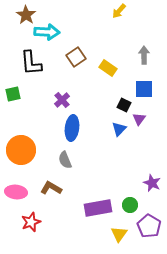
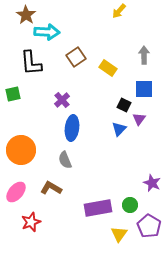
pink ellipse: rotated 55 degrees counterclockwise
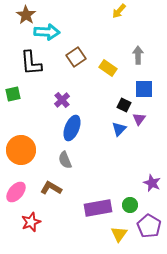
gray arrow: moved 6 px left
blue ellipse: rotated 15 degrees clockwise
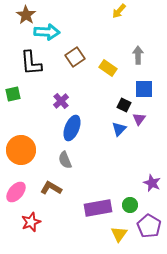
brown square: moved 1 px left
purple cross: moved 1 px left, 1 px down
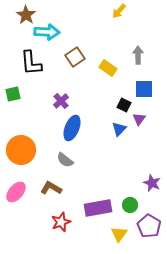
gray semicircle: rotated 30 degrees counterclockwise
red star: moved 30 px right
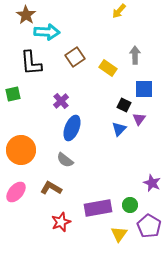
gray arrow: moved 3 px left
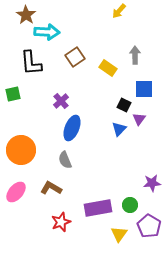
gray semicircle: rotated 30 degrees clockwise
purple star: rotated 30 degrees counterclockwise
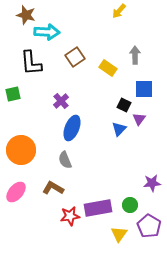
brown star: rotated 18 degrees counterclockwise
brown L-shape: moved 2 px right
red star: moved 9 px right, 6 px up; rotated 12 degrees clockwise
